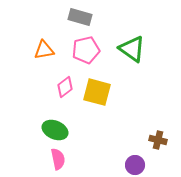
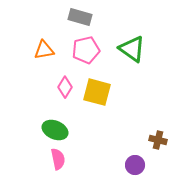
pink diamond: rotated 20 degrees counterclockwise
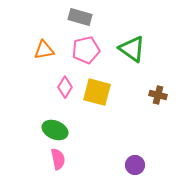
brown cross: moved 45 px up
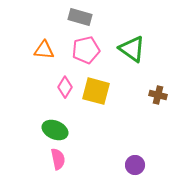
orange triangle: rotated 15 degrees clockwise
yellow square: moved 1 px left, 1 px up
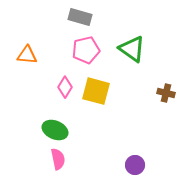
orange triangle: moved 17 px left, 5 px down
brown cross: moved 8 px right, 2 px up
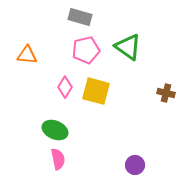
green triangle: moved 4 px left, 2 px up
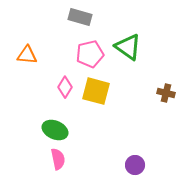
pink pentagon: moved 4 px right, 4 px down
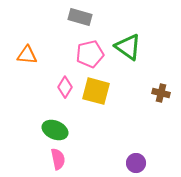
brown cross: moved 5 px left
purple circle: moved 1 px right, 2 px up
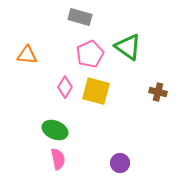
pink pentagon: rotated 12 degrees counterclockwise
brown cross: moved 3 px left, 1 px up
purple circle: moved 16 px left
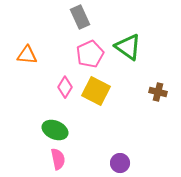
gray rectangle: rotated 50 degrees clockwise
yellow square: rotated 12 degrees clockwise
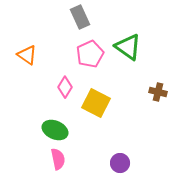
orange triangle: rotated 30 degrees clockwise
yellow square: moved 12 px down
